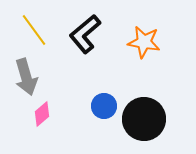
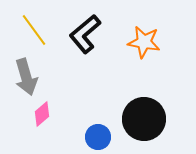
blue circle: moved 6 px left, 31 px down
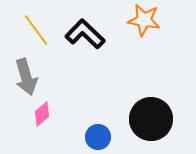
yellow line: moved 2 px right
black L-shape: rotated 84 degrees clockwise
orange star: moved 22 px up
black circle: moved 7 px right
